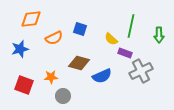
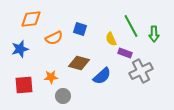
green line: rotated 40 degrees counterclockwise
green arrow: moved 5 px left, 1 px up
yellow semicircle: rotated 24 degrees clockwise
blue semicircle: rotated 18 degrees counterclockwise
red square: rotated 24 degrees counterclockwise
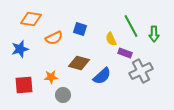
orange diamond: rotated 15 degrees clockwise
gray circle: moved 1 px up
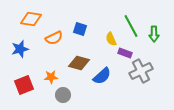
red square: rotated 18 degrees counterclockwise
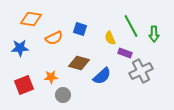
yellow semicircle: moved 1 px left, 1 px up
blue star: moved 1 px up; rotated 12 degrees clockwise
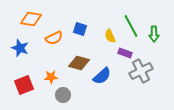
yellow semicircle: moved 2 px up
blue star: rotated 24 degrees clockwise
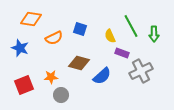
purple rectangle: moved 3 px left
gray circle: moved 2 px left
